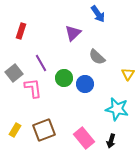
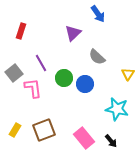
black arrow: rotated 56 degrees counterclockwise
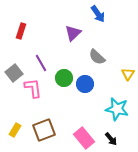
black arrow: moved 2 px up
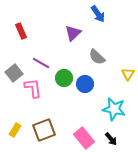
red rectangle: rotated 42 degrees counterclockwise
purple line: rotated 30 degrees counterclockwise
cyan star: moved 3 px left
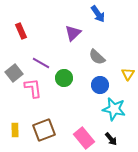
blue circle: moved 15 px right, 1 px down
yellow rectangle: rotated 32 degrees counterclockwise
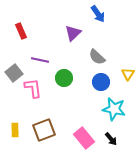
purple line: moved 1 px left, 3 px up; rotated 18 degrees counterclockwise
blue circle: moved 1 px right, 3 px up
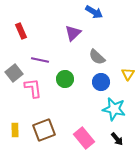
blue arrow: moved 4 px left, 2 px up; rotated 24 degrees counterclockwise
green circle: moved 1 px right, 1 px down
black arrow: moved 6 px right
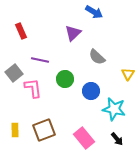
blue circle: moved 10 px left, 9 px down
